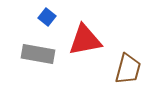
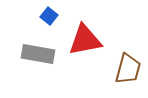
blue square: moved 2 px right, 1 px up
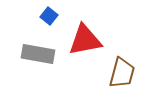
brown trapezoid: moved 6 px left, 4 px down
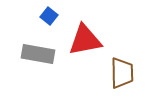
brown trapezoid: rotated 16 degrees counterclockwise
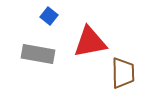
red triangle: moved 5 px right, 2 px down
brown trapezoid: moved 1 px right
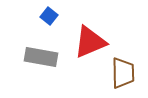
red triangle: rotated 12 degrees counterclockwise
gray rectangle: moved 3 px right, 3 px down
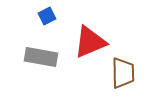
blue square: moved 2 px left; rotated 24 degrees clockwise
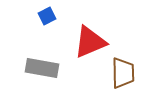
gray rectangle: moved 1 px right, 11 px down
